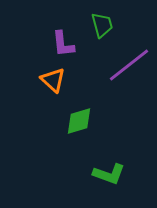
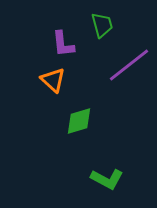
green L-shape: moved 2 px left, 5 px down; rotated 8 degrees clockwise
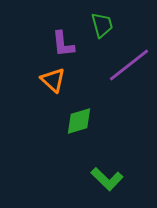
green L-shape: rotated 16 degrees clockwise
